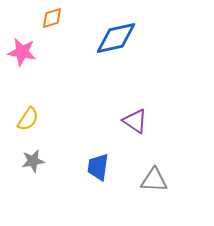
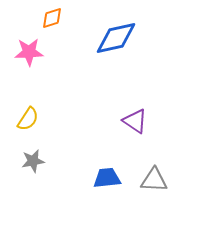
pink star: moved 7 px right; rotated 12 degrees counterclockwise
blue trapezoid: moved 9 px right, 11 px down; rotated 76 degrees clockwise
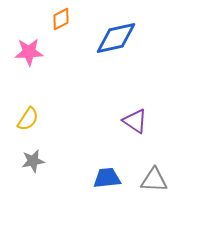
orange diamond: moved 9 px right, 1 px down; rotated 10 degrees counterclockwise
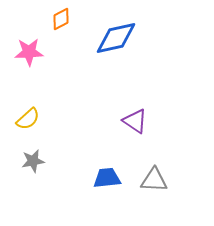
yellow semicircle: rotated 15 degrees clockwise
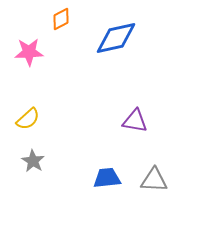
purple triangle: rotated 24 degrees counterclockwise
gray star: rotated 30 degrees counterclockwise
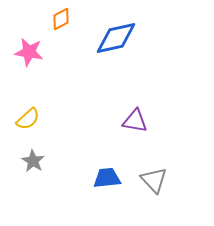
pink star: rotated 12 degrees clockwise
gray triangle: rotated 44 degrees clockwise
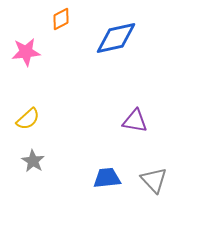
pink star: moved 3 px left; rotated 16 degrees counterclockwise
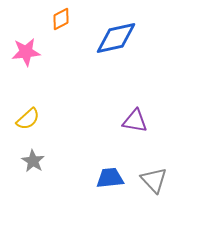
blue trapezoid: moved 3 px right
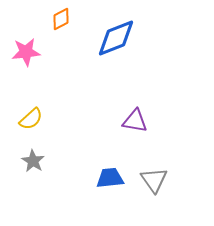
blue diamond: rotated 9 degrees counterclockwise
yellow semicircle: moved 3 px right
gray triangle: rotated 8 degrees clockwise
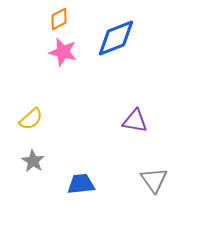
orange diamond: moved 2 px left
pink star: moved 37 px right; rotated 20 degrees clockwise
blue trapezoid: moved 29 px left, 6 px down
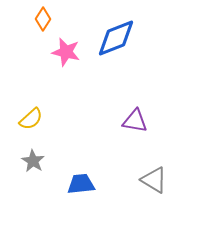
orange diamond: moved 16 px left; rotated 30 degrees counterclockwise
pink star: moved 3 px right
gray triangle: rotated 24 degrees counterclockwise
